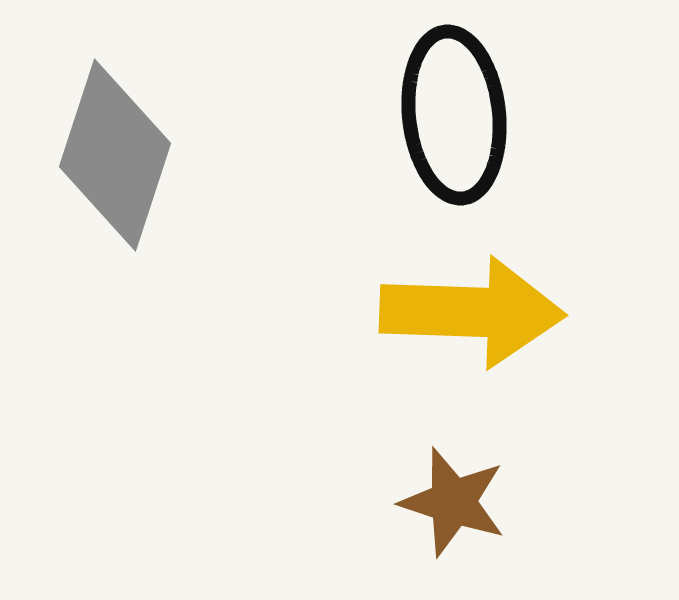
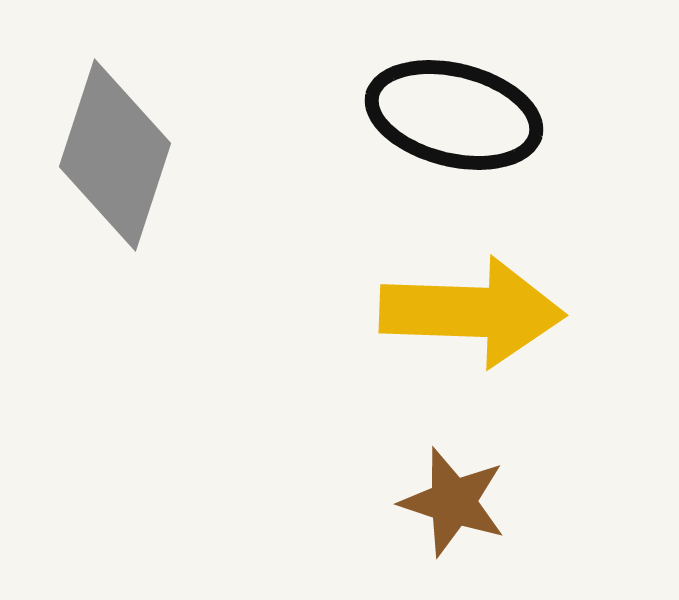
black ellipse: rotated 70 degrees counterclockwise
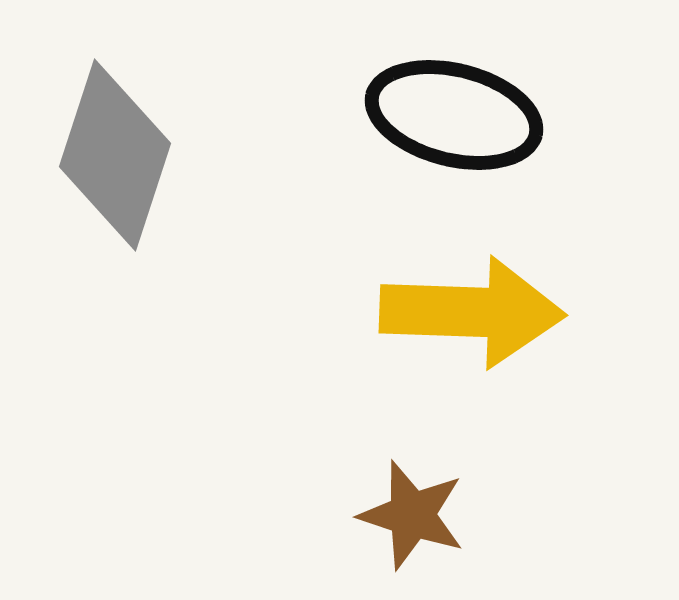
brown star: moved 41 px left, 13 px down
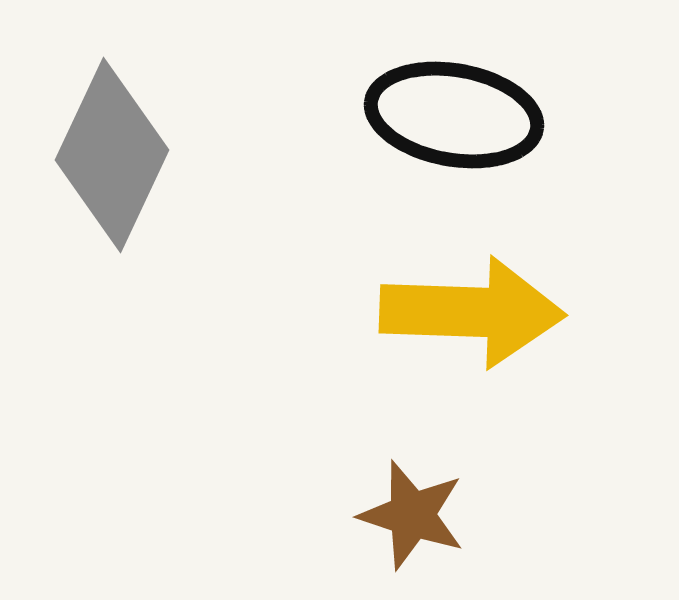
black ellipse: rotated 4 degrees counterclockwise
gray diamond: moved 3 px left; rotated 7 degrees clockwise
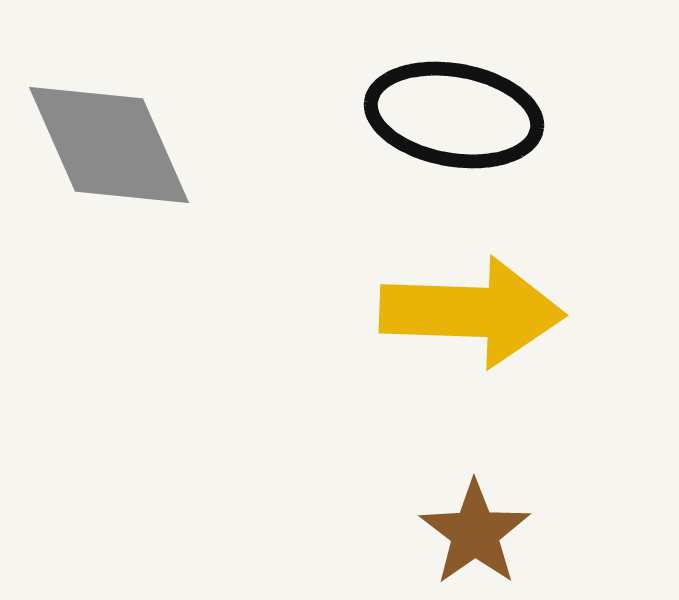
gray diamond: moved 3 px left, 10 px up; rotated 49 degrees counterclockwise
brown star: moved 63 px right, 18 px down; rotated 19 degrees clockwise
